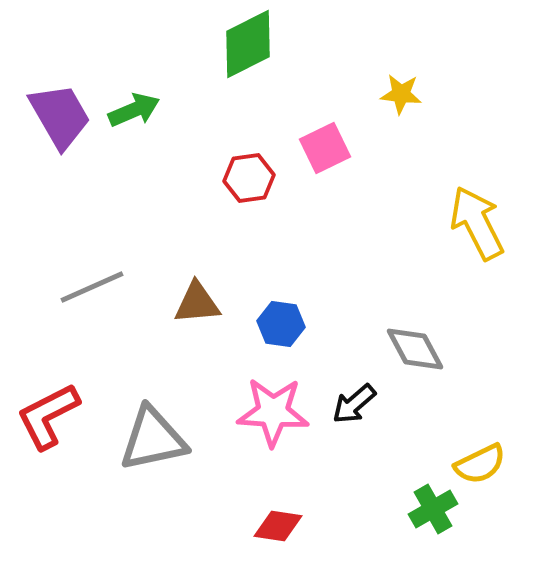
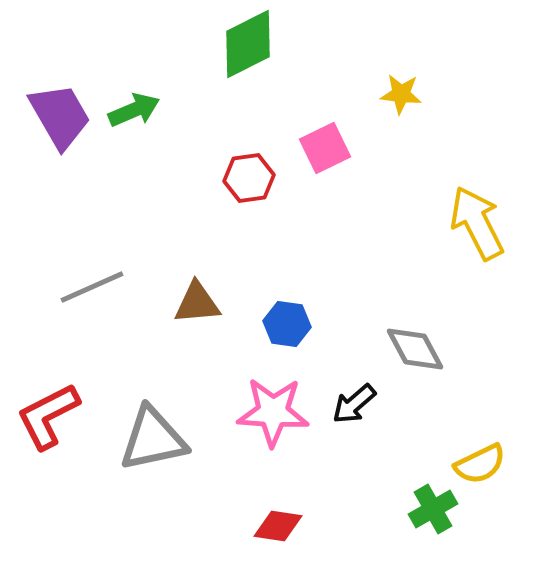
blue hexagon: moved 6 px right
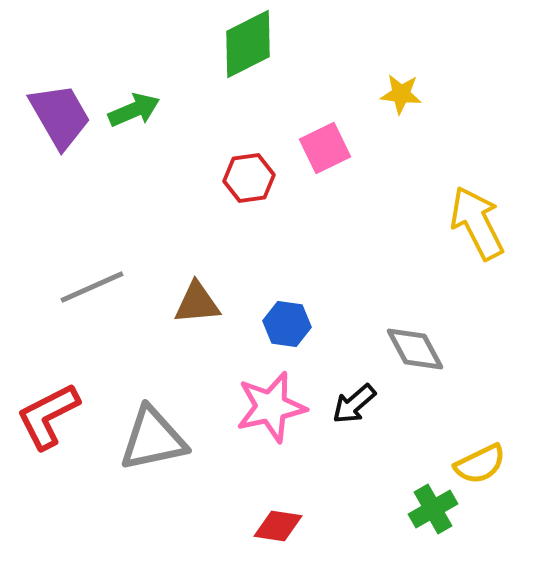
pink star: moved 2 px left, 5 px up; rotated 16 degrees counterclockwise
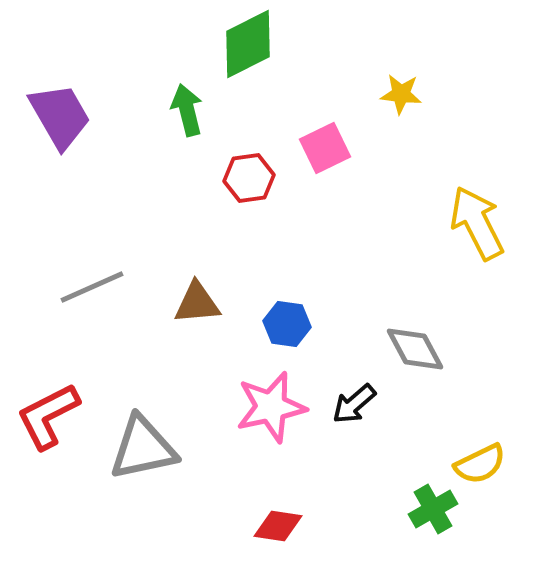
green arrow: moved 53 px right; rotated 81 degrees counterclockwise
gray triangle: moved 10 px left, 9 px down
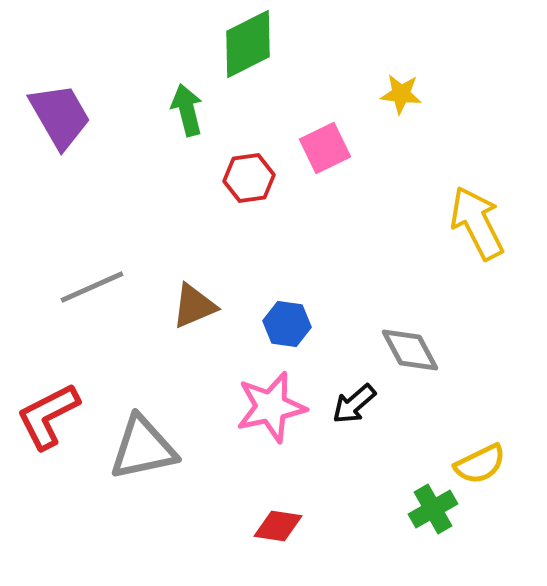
brown triangle: moved 3 px left, 3 px down; rotated 18 degrees counterclockwise
gray diamond: moved 5 px left, 1 px down
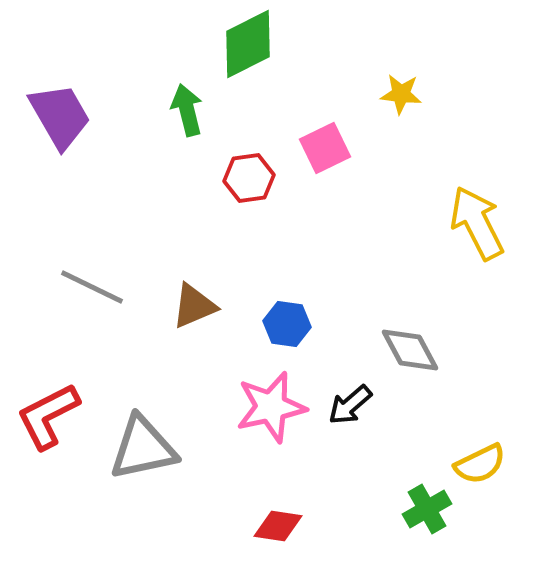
gray line: rotated 50 degrees clockwise
black arrow: moved 4 px left, 1 px down
green cross: moved 6 px left
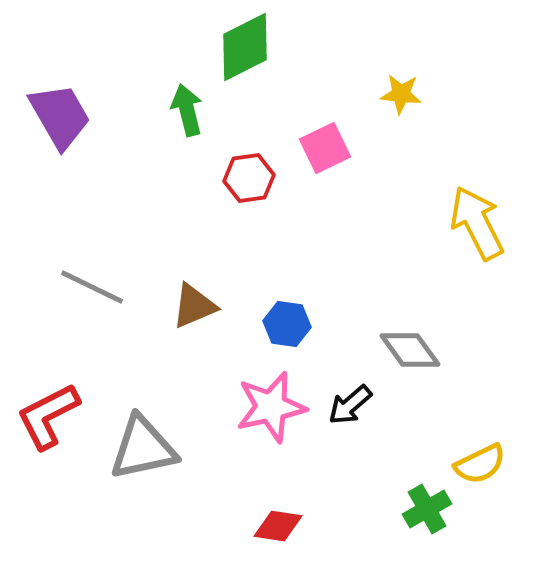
green diamond: moved 3 px left, 3 px down
gray diamond: rotated 8 degrees counterclockwise
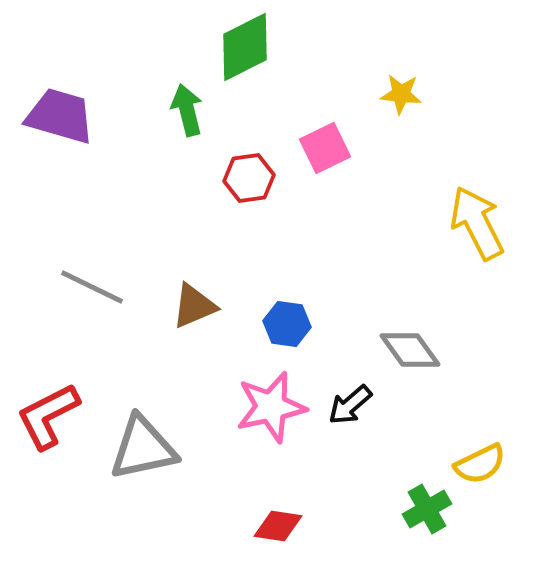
purple trapezoid: rotated 44 degrees counterclockwise
